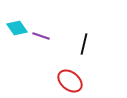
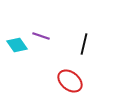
cyan diamond: moved 17 px down
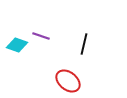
cyan diamond: rotated 35 degrees counterclockwise
red ellipse: moved 2 px left
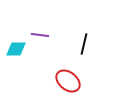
purple line: moved 1 px left, 1 px up; rotated 12 degrees counterclockwise
cyan diamond: moved 1 px left, 4 px down; rotated 20 degrees counterclockwise
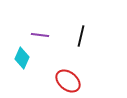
black line: moved 3 px left, 8 px up
cyan diamond: moved 6 px right, 9 px down; rotated 65 degrees counterclockwise
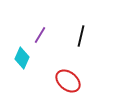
purple line: rotated 66 degrees counterclockwise
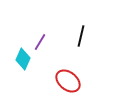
purple line: moved 7 px down
cyan diamond: moved 1 px right, 1 px down
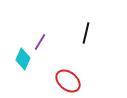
black line: moved 5 px right, 3 px up
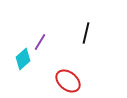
cyan diamond: rotated 25 degrees clockwise
